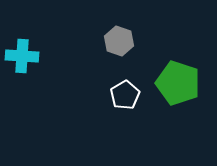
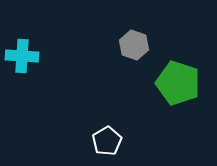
gray hexagon: moved 15 px right, 4 px down
white pentagon: moved 18 px left, 46 px down
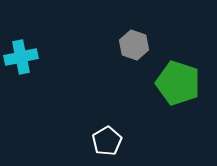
cyan cross: moved 1 px left, 1 px down; rotated 16 degrees counterclockwise
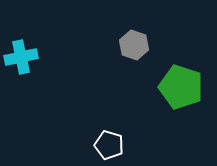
green pentagon: moved 3 px right, 4 px down
white pentagon: moved 2 px right, 4 px down; rotated 24 degrees counterclockwise
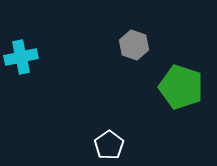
white pentagon: rotated 20 degrees clockwise
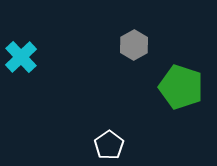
gray hexagon: rotated 12 degrees clockwise
cyan cross: rotated 32 degrees counterclockwise
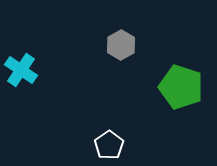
gray hexagon: moved 13 px left
cyan cross: moved 13 px down; rotated 12 degrees counterclockwise
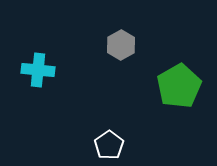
cyan cross: moved 17 px right; rotated 28 degrees counterclockwise
green pentagon: moved 2 px left, 1 px up; rotated 24 degrees clockwise
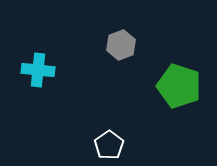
gray hexagon: rotated 8 degrees clockwise
green pentagon: rotated 24 degrees counterclockwise
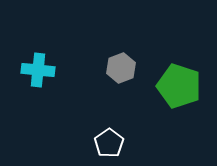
gray hexagon: moved 23 px down
white pentagon: moved 2 px up
